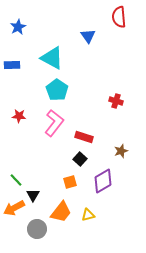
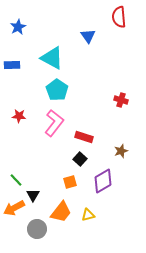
red cross: moved 5 px right, 1 px up
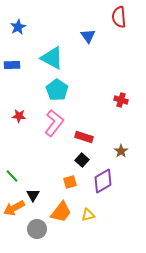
brown star: rotated 16 degrees counterclockwise
black square: moved 2 px right, 1 px down
green line: moved 4 px left, 4 px up
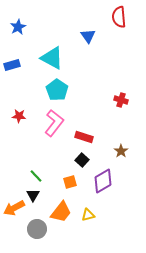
blue rectangle: rotated 14 degrees counterclockwise
green line: moved 24 px right
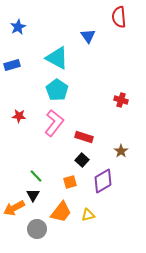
cyan triangle: moved 5 px right
